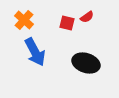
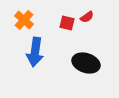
blue arrow: rotated 36 degrees clockwise
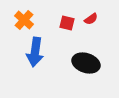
red semicircle: moved 4 px right, 2 px down
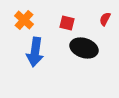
red semicircle: moved 14 px right; rotated 152 degrees clockwise
black ellipse: moved 2 px left, 15 px up
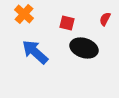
orange cross: moved 6 px up
blue arrow: rotated 124 degrees clockwise
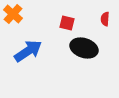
orange cross: moved 11 px left
red semicircle: rotated 24 degrees counterclockwise
blue arrow: moved 7 px left, 1 px up; rotated 104 degrees clockwise
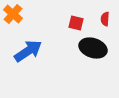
red square: moved 9 px right
black ellipse: moved 9 px right
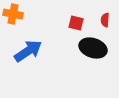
orange cross: rotated 30 degrees counterclockwise
red semicircle: moved 1 px down
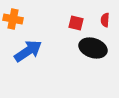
orange cross: moved 5 px down
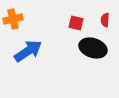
orange cross: rotated 24 degrees counterclockwise
